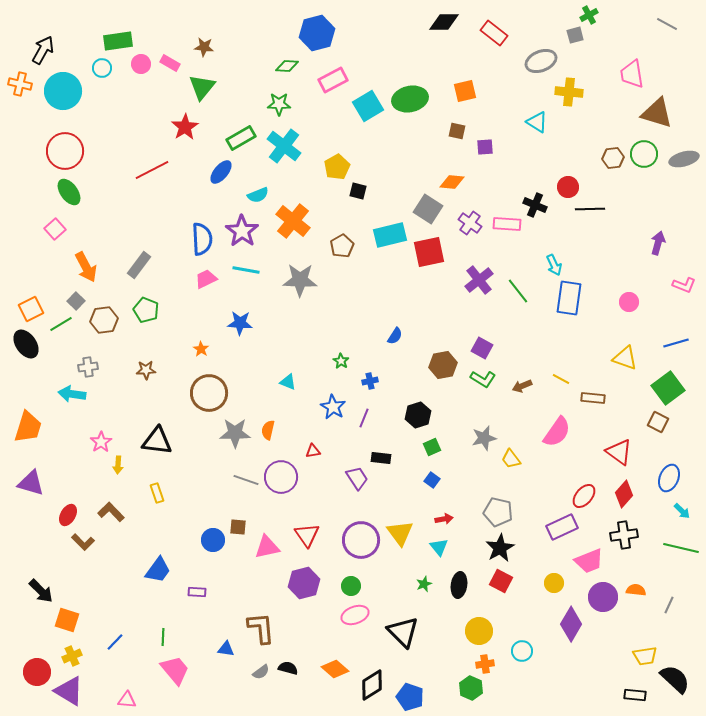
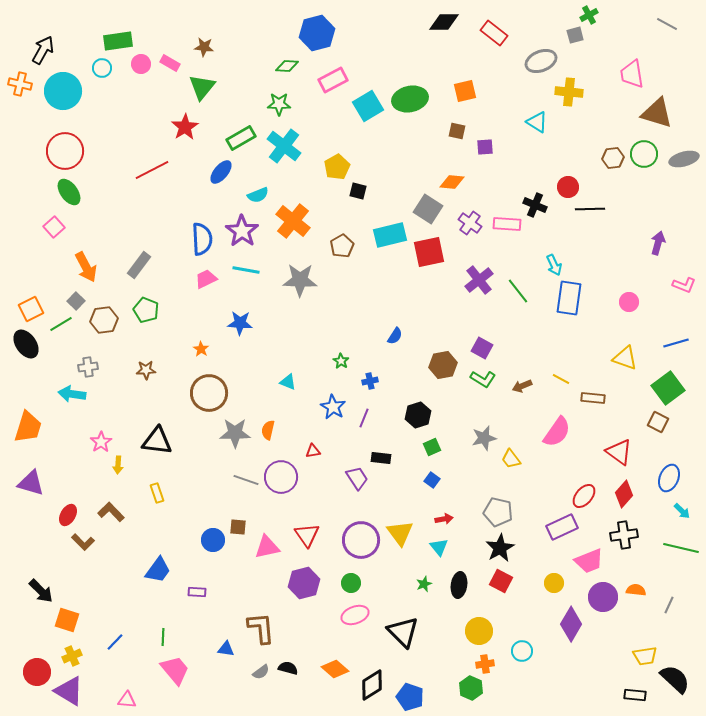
pink square at (55, 229): moved 1 px left, 2 px up
green circle at (351, 586): moved 3 px up
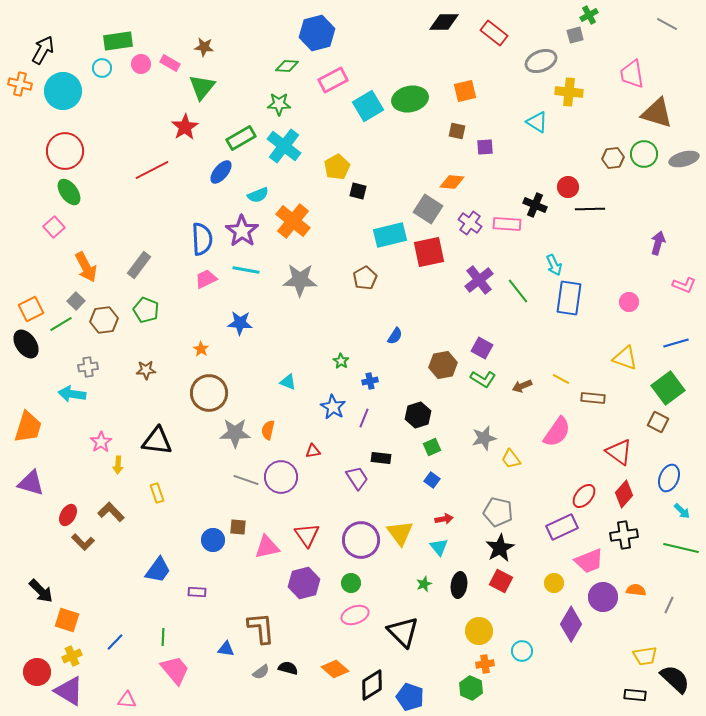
brown pentagon at (342, 246): moved 23 px right, 32 px down
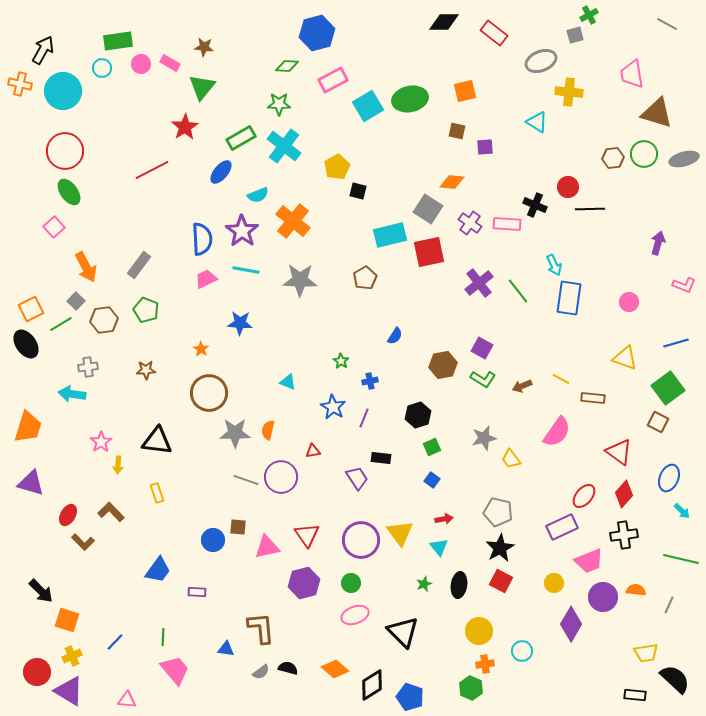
purple cross at (479, 280): moved 3 px down
green line at (681, 548): moved 11 px down
yellow trapezoid at (645, 656): moved 1 px right, 3 px up
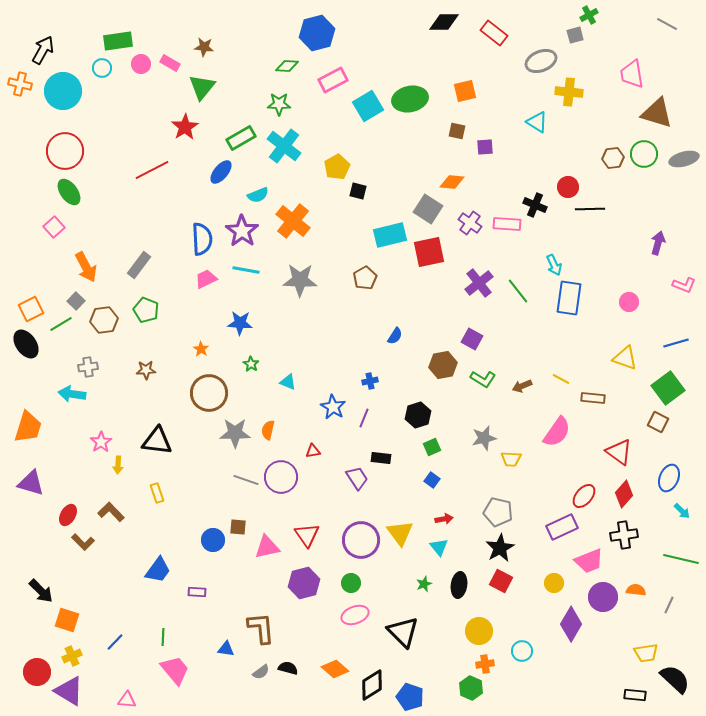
purple square at (482, 348): moved 10 px left, 9 px up
green star at (341, 361): moved 90 px left, 3 px down
yellow trapezoid at (511, 459): rotated 50 degrees counterclockwise
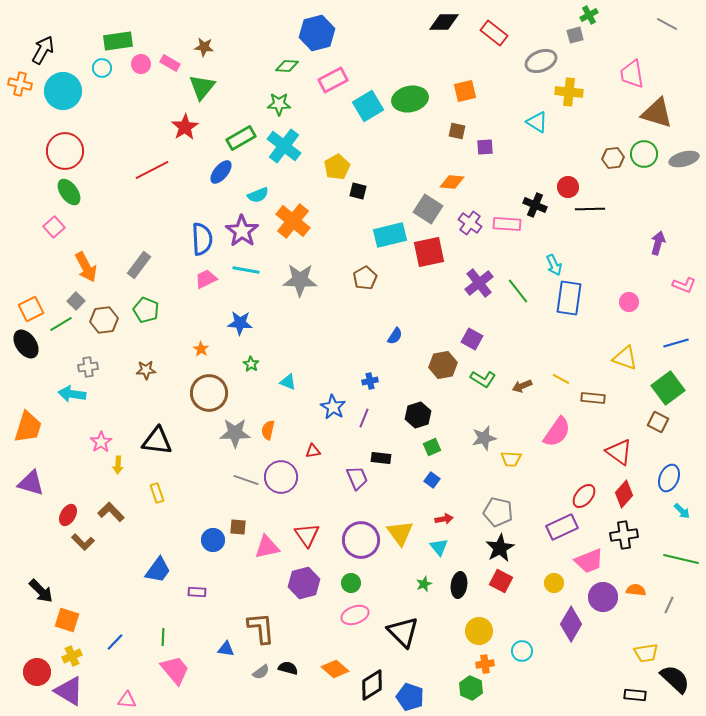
purple trapezoid at (357, 478): rotated 10 degrees clockwise
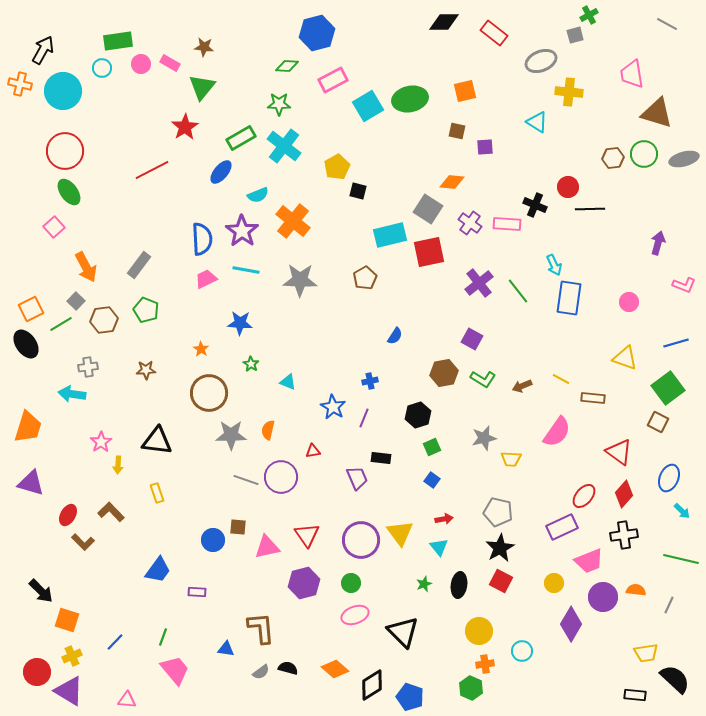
brown hexagon at (443, 365): moved 1 px right, 8 px down
gray star at (235, 433): moved 4 px left, 2 px down
green line at (163, 637): rotated 18 degrees clockwise
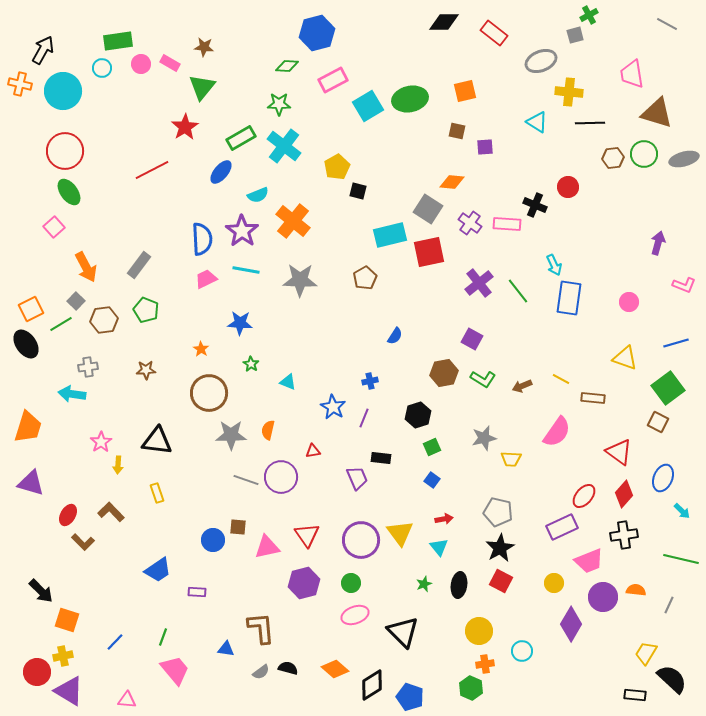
black line at (590, 209): moved 86 px up
blue ellipse at (669, 478): moved 6 px left
blue trapezoid at (158, 570): rotated 20 degrees clockwise
yellow trapezoid at (646, 653): rotated 130 degrees clockwise
yellow cross at (72, 656): moved 9 px left; rotated 12 degrees clockwise
black semicircle at (675, 679): moved 3 px left
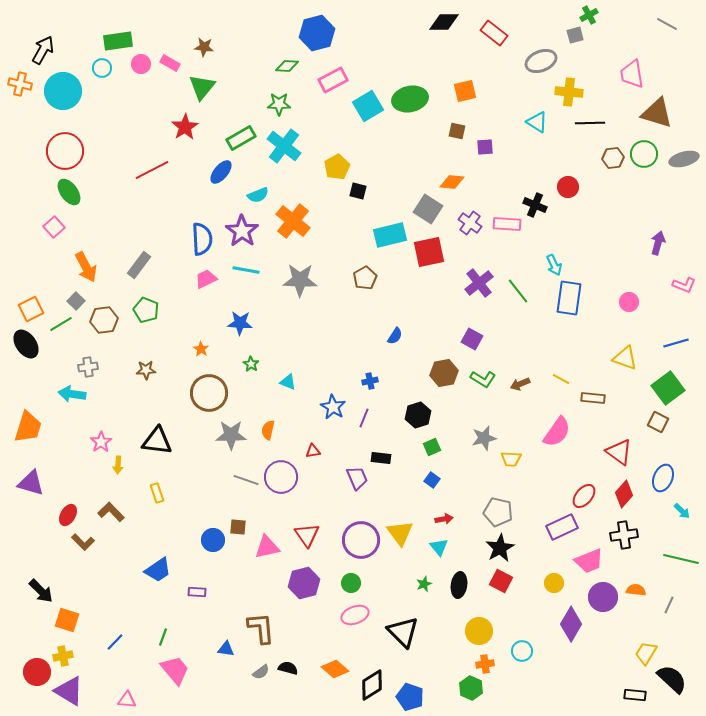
brown arrow at (522, 386): moved 2 px left, 2 px up
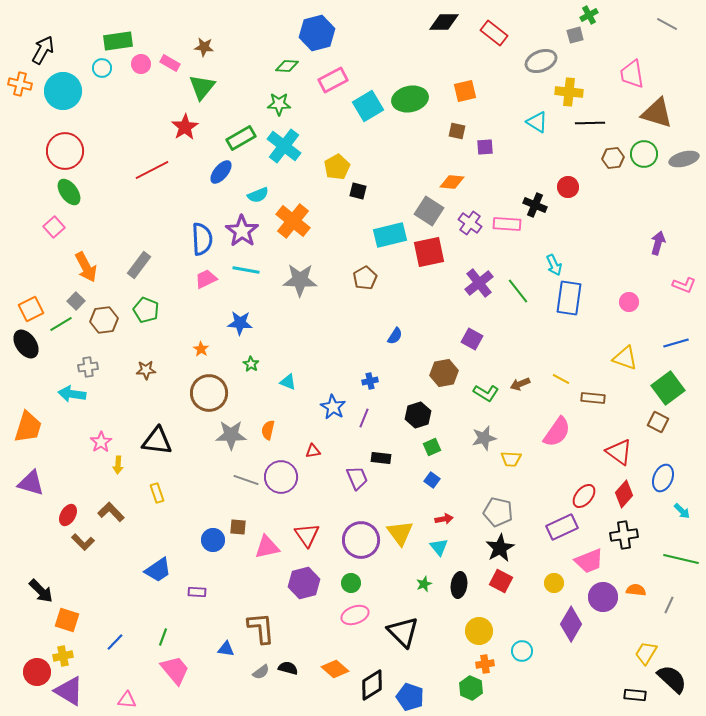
gray square at (428, 209): moved 1 px right, 2 px down
green L-shape at (483, 379): moved 3 px right, 14 px down
